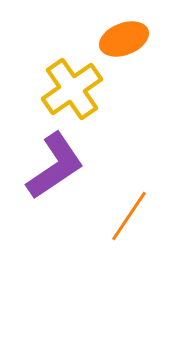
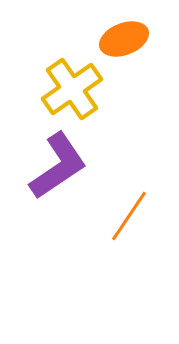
purple L-shape: moved 3 px right
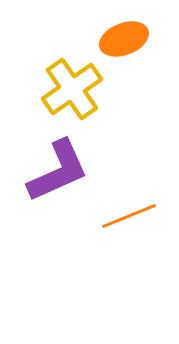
purple L-shape: moved 5 px down; rotated 10 degrees clockwise
orange line: rotated 34 degrees clockwise
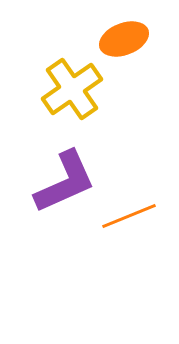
purple L-shape: moved 7 px right, 11 px down
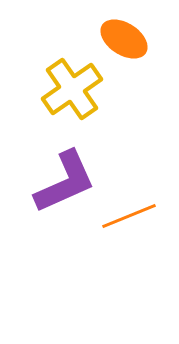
orange ellipse: rotated 54 degrees clockwise
